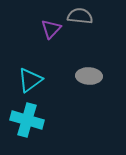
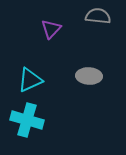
gray semicircle: moved 18 px right
cyan triangle: rotated 12 degrees clockwise
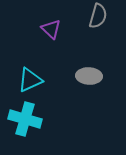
gray semicircle: rotated 100 degrees clockwise
purple triangle: rotated 30 degrees counterclockwise
cyan cross: moved 2 px left, 1 px up
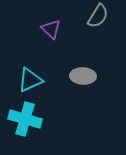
gray semicircle: rotated 15 degrees clockwise
gray ellipse: moved 6 px left
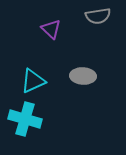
gray semicircle: rotated 50 degrees clockwise
cyan triangle: moved 3 px right, 1 px down
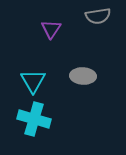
purple triangle: rotated 20 degrees clockwise
cyan triangle: rotated 36 degrees counterclockwise
cyan cross: moved 9 px right
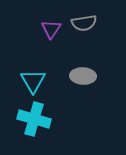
gray semicircle: moved 14 px left, 7 px down
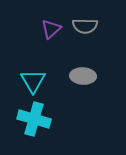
gray semicircle: moved 1 px right, 3 px down; rotated 10 degrees clockwise
purple triangle: rotated 15 degrees clockwise
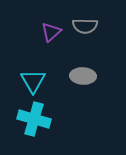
purple triangle: moved 3 px down
